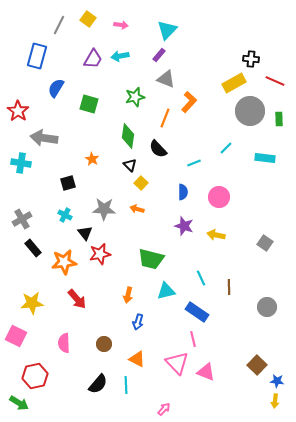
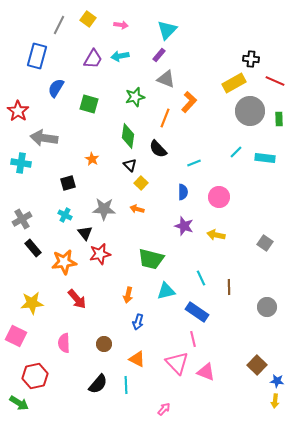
cyan line at (226, 148): moved 10 px right, 4 px down
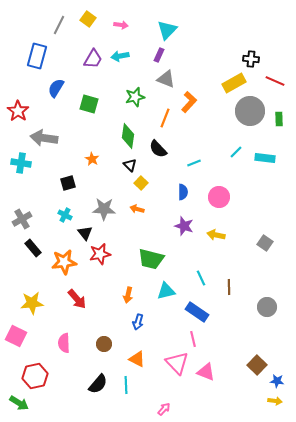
purple rectangle at (159, 55): rotated 16 degrees counterclockwise
yellow arrow at (275, 401): rotated 88 degrees counterclockwise
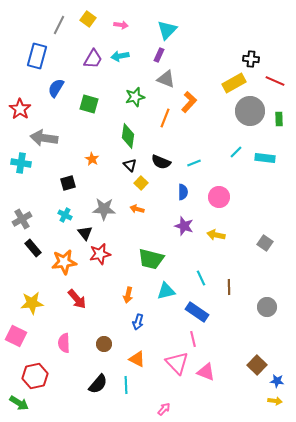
red star at (18, 111): moved 2 px right, 2 px up
black semicircle at (158, 149): moved 3 px right, 13 px down; rotated 24 degrees counterclockwise
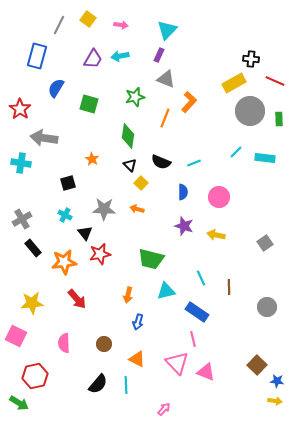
gray square at (265, 243): rotated 21 degrees clockwise
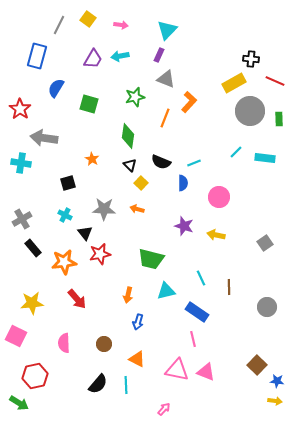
blue semicircle at (183, 192): moved 9 px up
pink triangle at (177, 363): moved 7 px down; rotated 35 degrees counterclockwise
